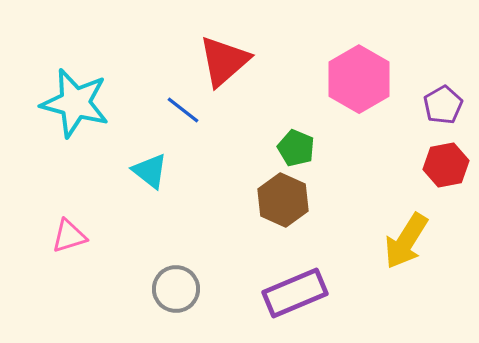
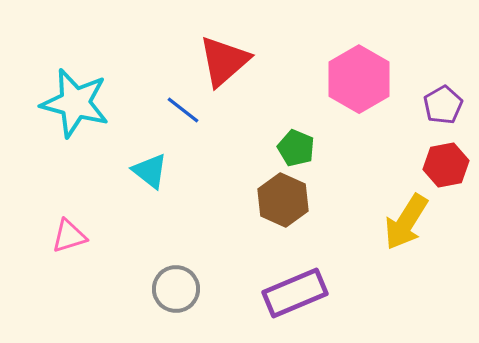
yellow arrow: moved 19 px up
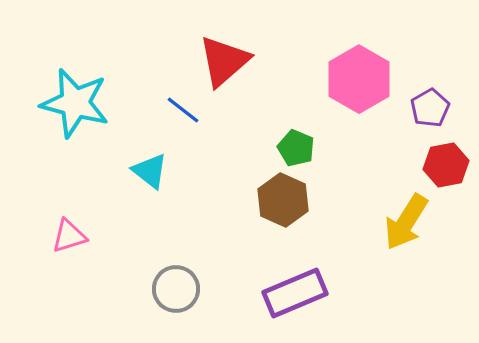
purple pentagon: moved 13 px left, 3 px down
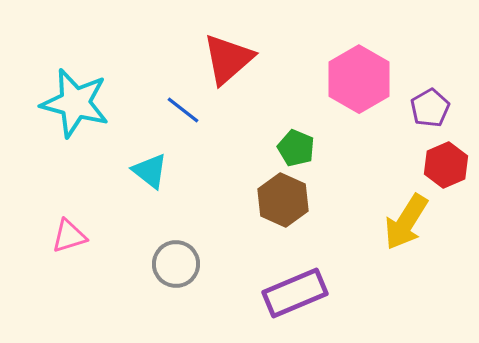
red triangle: moved 4 px right, 2 px up
red hexagon: rotated 12 degrees counterclockwise
gray circle: moved 25 px up
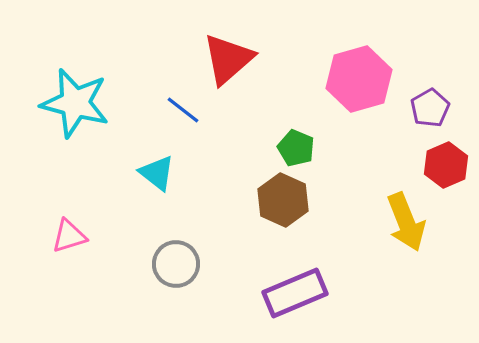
pink hexagon: rotated 14 degrees clockwise
cyan triangle: moved 7 px right, 2 px down
yellow arrow: rotated 54 degrees counterclockwise
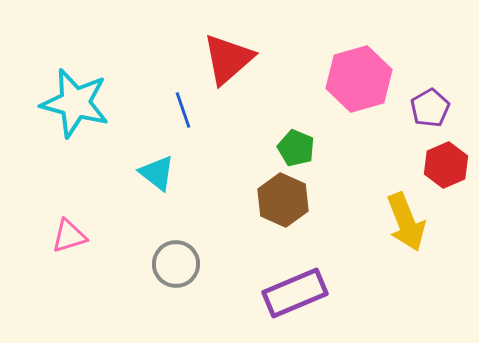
blue line: rotated 33 degrees clockwise
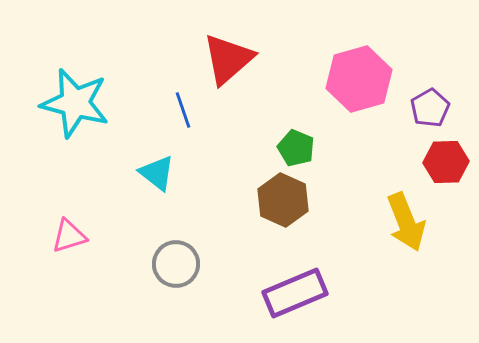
red hexagon: moved 3 px up; rotated 21 degrees clockwise
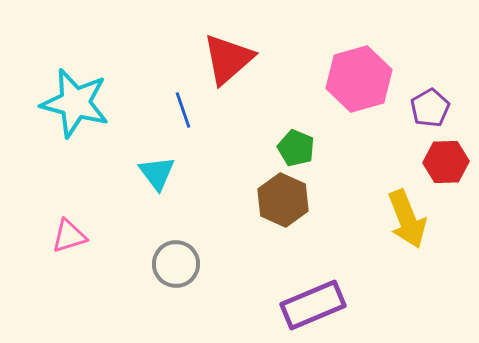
cyan triangle: rotated 15 degrees clockwise
yellow arrow: moved 1 px right, 3 px up
purple rectangle: moved 18 px right, 12 px down
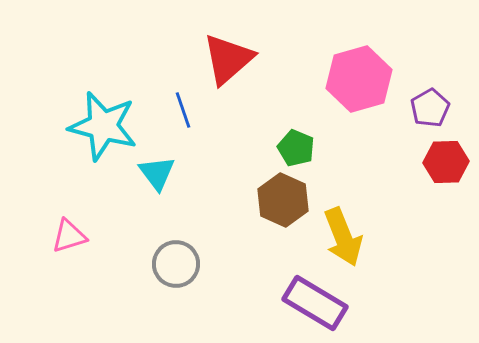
cyan star: moved 28 px right, 23 px down
yellow arrow: moved 64 px left, 18 px down
purple rectangle: moved 2 px right, 2 px up; rotated 54 degrees clockwise
